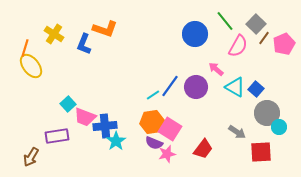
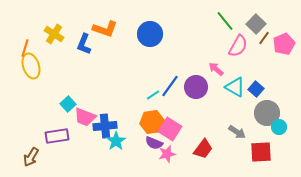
blue circle: moved 45 px left
yellow ellipse: rotated 20 degrees clockwise
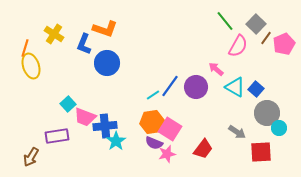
blue circle: moved 43 px left, 29 px down
brown line: moved 2 px right
cyan circle: moved 1 px down
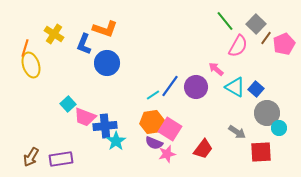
yellow ellipse: moved 1 px up
purple rectangle: moved 4 px right, 23 px down
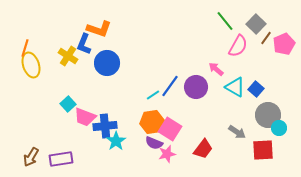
orange L-shape: moved 6 px left
yellow cross: moved 14 px right, 22 px down
gray circle: moved 1 px right, 2 px down
red square: moved 2 px right, 2 px up
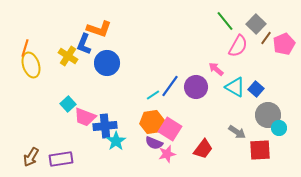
red square: moved 3 px left
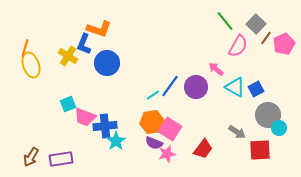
blue square: rotated 21 degrees clockwise
cyan square: rotated 21 degrees clockwise
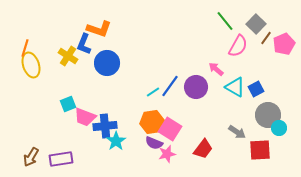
cyan line: moved 3 px up
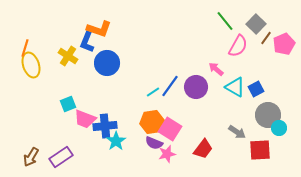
blue L-shape: moved 3 px right, 2 px up
pink trapezoid: moved 2 px down
purple rectangle: moved 2 px up; rotated 25 degrees counterclockwise
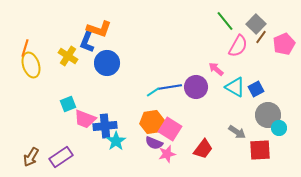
brown line: moved 5 px left, 1 px up
blue line: moved 1 px down; rotated 45 degrees clockwise
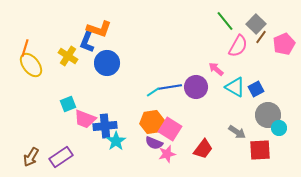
yellow ellipse: rotated 20 degrees counterclockwise
